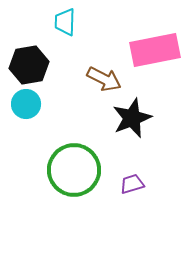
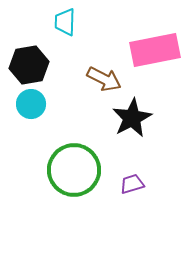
cyan circle: moved 5 px right
black star: rotated 6 degrees counterclockwise
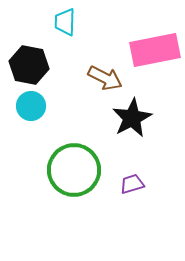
black hexagon: rotated 21 degrees clockwise
brown arrow: moved 1 px right, 1 px up
cyan circle: moved 2 px down
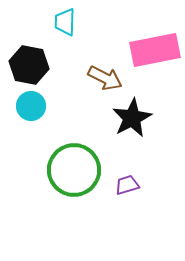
purple trapezoid: moved 5 px left, 1 px down
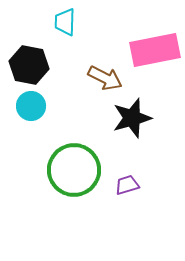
black star: rotated 12 degrees clockwise
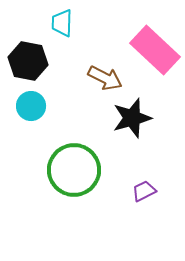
cyan trapezoid: moved 3 px left, 1 px down
pink rectangle: rotated 54 degrees clockwise
black hexagon: moved 1 px left, 4 px up
purple trapezoid: moved 17 px right, 6 px down; rotated 10 degrees counterclockwise
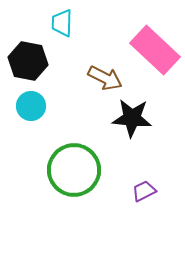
black star: rotated 21 degrees clockwise
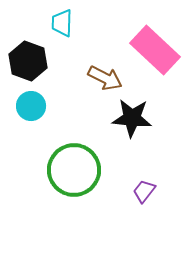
black hexagon: rotated 9 degrees clockwise
purple trapezoid: rotated 25 degrees counterclockwise
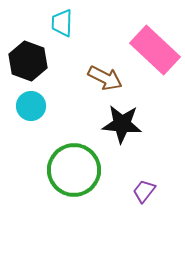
black star: moved 10 px left, 6 px down
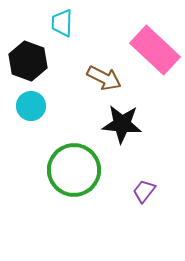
brown arrow: moved 1 px left
